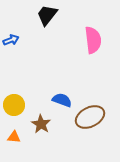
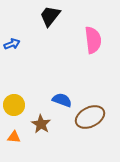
black trapezoid: moved 3 px right, 1 px down
blue arrow: moved 1 px right, 4 px down
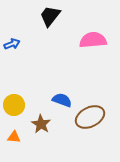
pink semicircle: rotated 88 degrees counterclockwise
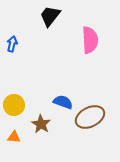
pink semicircle: moved 3 px left; rotated 92 degrees clockwise
blue arrow: rotated 56 degrees counterclockwise
blue semicircle: moved 1 px right, 2 px down
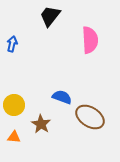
blue semicircle: moved 1 px left, 5 px up
brown ellipse: rotated 60 degrees clockwise
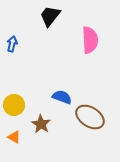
orange triangle: rotated 24 degrees clockwise
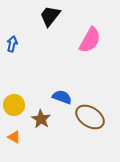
pink semicircle: rotated 32 degrees clockwise
brown star: moved 5 px up
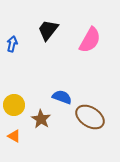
black trapezoid: moved 2 px left, 14 px down
orange triangle: moved 1 px up
